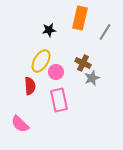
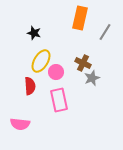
black star: moved 15 px left, 3 px down; rotated 24 degrees clockwise
pink semicircle: rotated 36 degrees counterclockwise
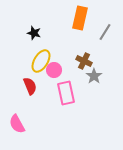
brown cross: moved 1 px right, 2 px up
pink circle: moved 2 px left, 2 px up
gray star: moved 2 px right, 2 px up; rotated 14 degrees counterclockwise
red semicircle: rotated 18 degrees counterclockwise
pink rectangle: moved 7 px right, 7 px up
pink semicircle: moved 3 px left; rotated 54 degrees clockwise
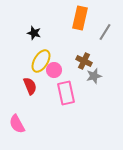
gray star: rotated 21 degrees clockwise
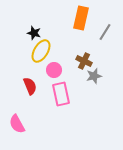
orange rectangle: moved 1 px right
yellow ellipse: moved 10 px up
pink rectangle: moved 5 px left, 1 px down
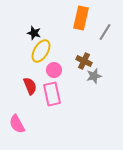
pink rectangle: moved 9 px left
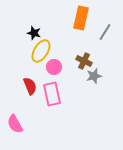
pink circle: moved 3 px up
pink semicircle: moved 2 px left
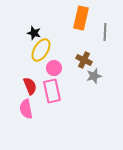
gray line: rotated 30 degrees counterclockwise
yellow ellipse: moved 1 px up
brown cross: moved 1 px up
pink circle: moved 1 px down
pink rectangle: moved 3 px up
pink semicircle: moved 11 px right, 15 px up; rotated 18 degrees clockwise
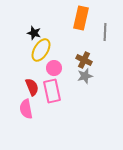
gray star: moved 9 px left
red semicircle: moved 2 px right, 1 px down
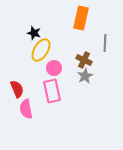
gray line: moved 11 px down
gray star: rotated 14 degrees counterclockwise
red semicircle: moved 15 px left, 2 px down
